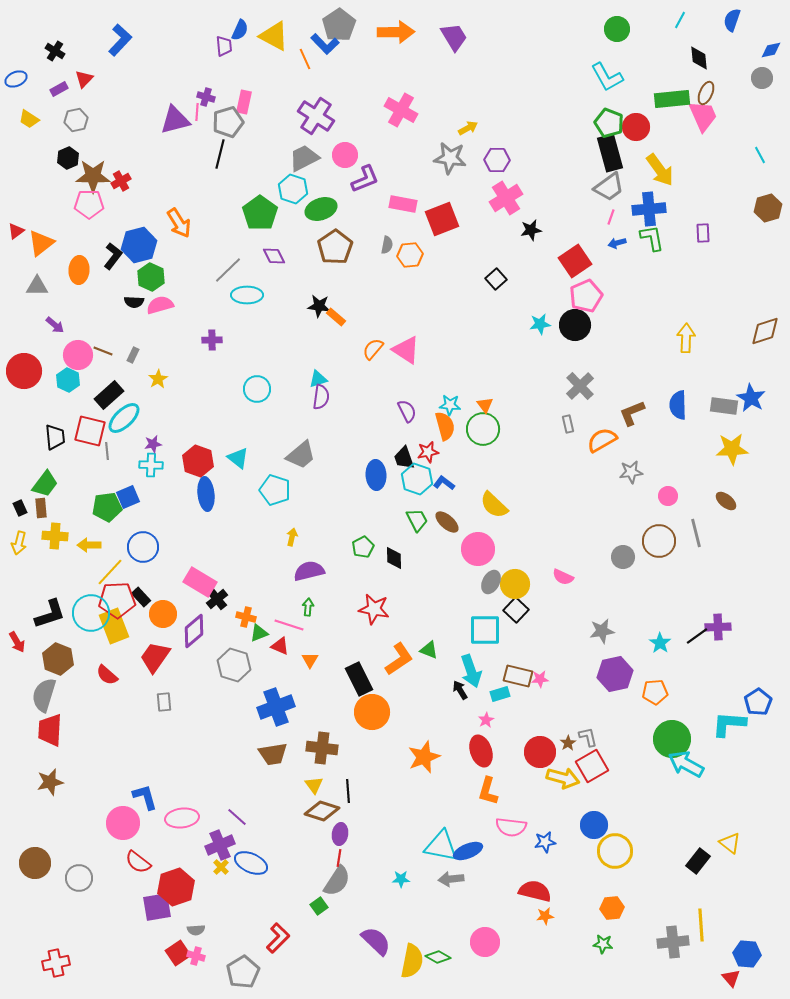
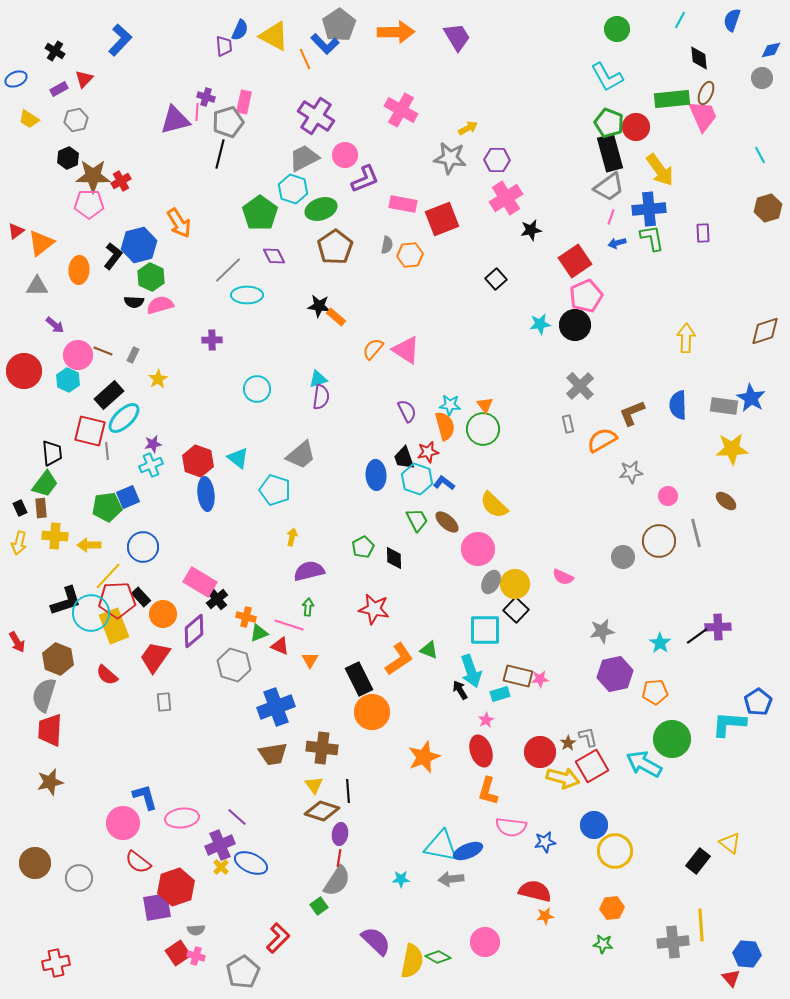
purple trapezoid at (454, 37): moved 3 px right
black trapezoid at (55, 437): moved 3 px left, 16 px down
cyan cross at (151, 465): rotated 25 degrees counterclockwise
yellow line at (110, 572): moved 2 px left, 4 px down
black L-shape at (50, 614): moved 16 px right, 13 px up
cyan arrow at (686, 764): moved 42 px left
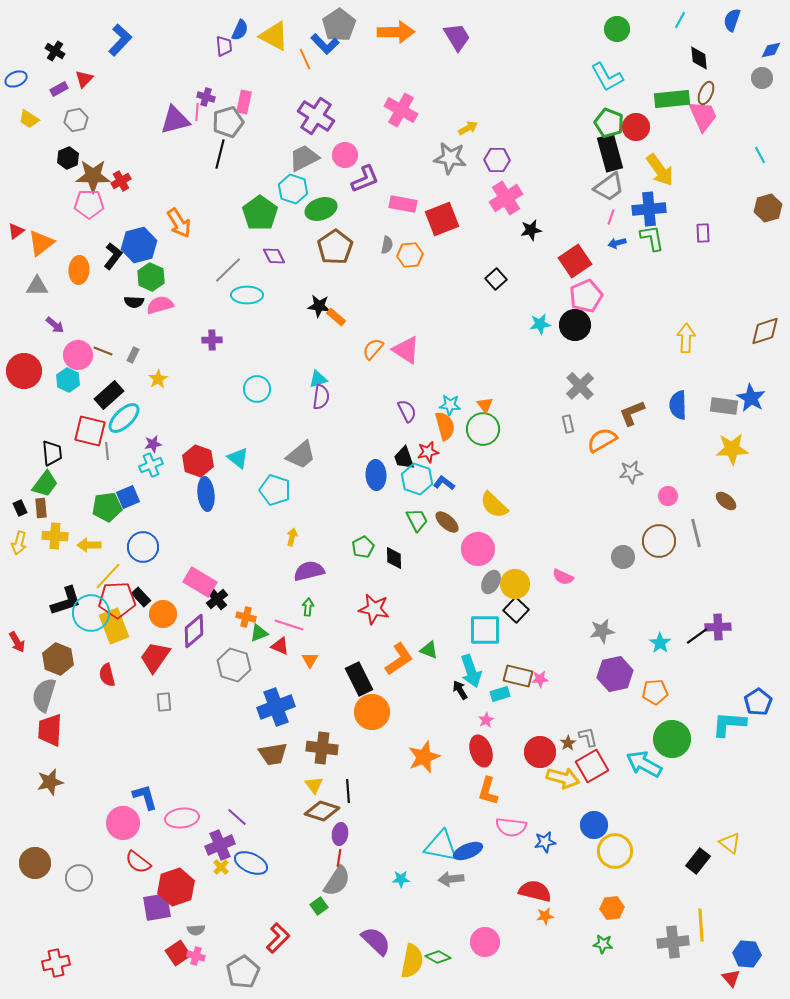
red semicircle at (107, 675): rotated 35 degrees clockwise
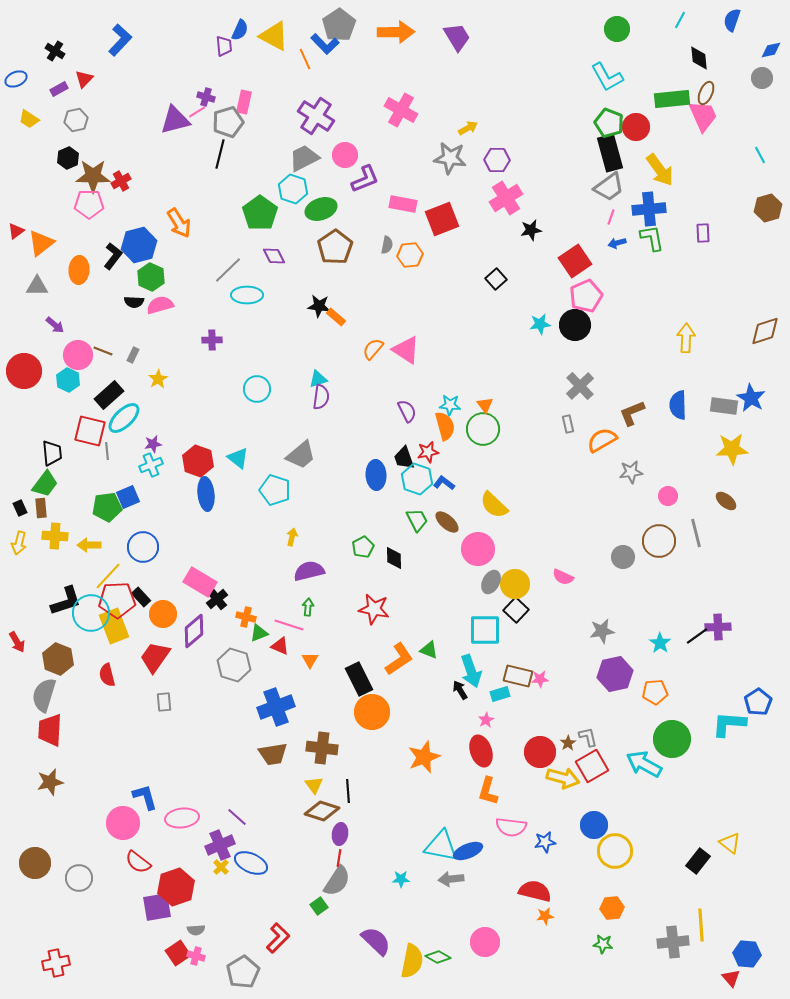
pink line at (197, 112): rotated 54 degrees clockwise
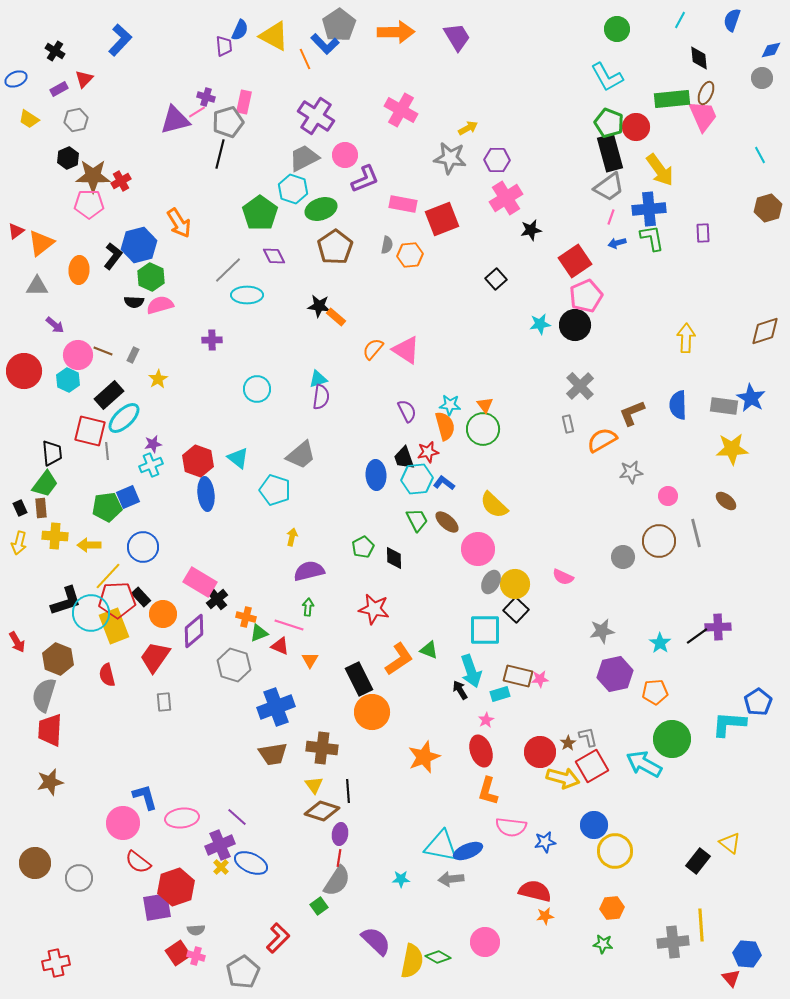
cyan hexagon at (417, 479): rotated 24 degrees counterclockwise
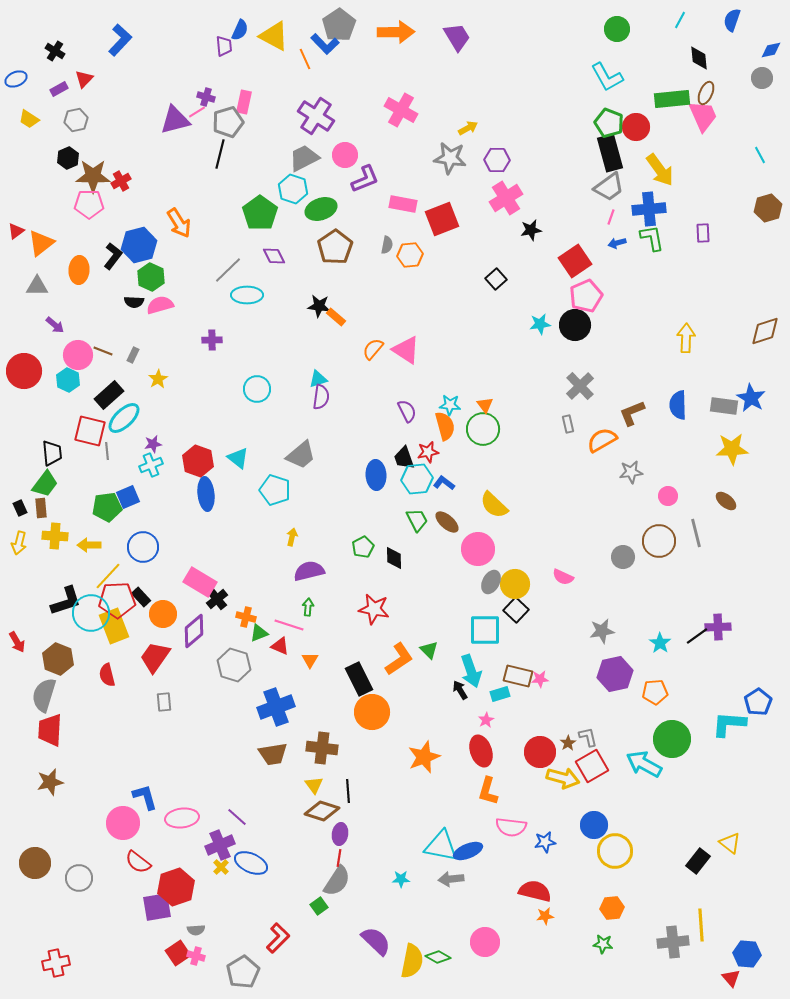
green triangle at (429, 650): rotated 24 degrees clockwise
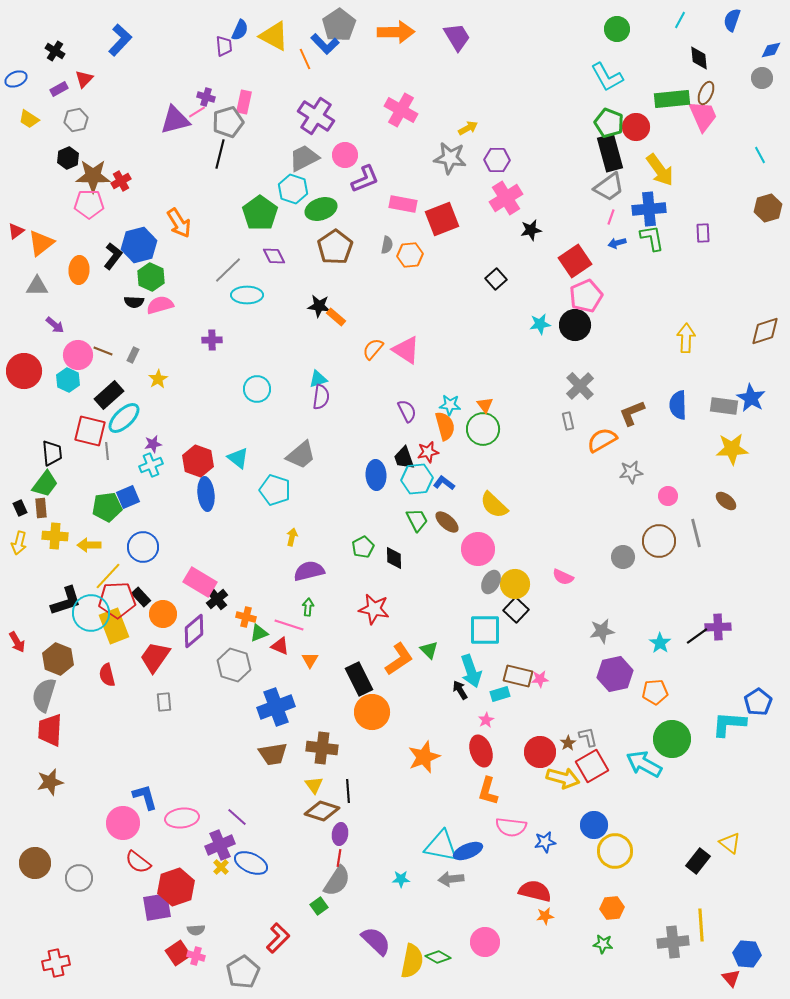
gray rectangle at (568, 424): moved 3 px up
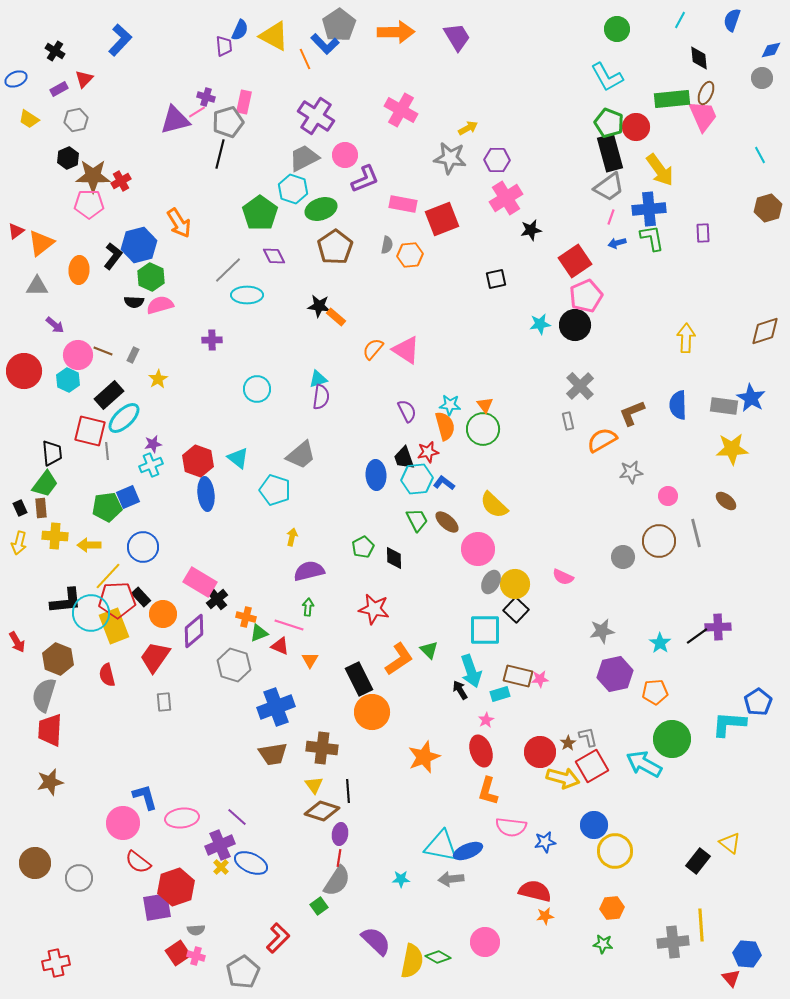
black square at (496, 279): rotated 30 degrees clockwise
black L-shape at (66, 601): rotated 12 degrees clockwise
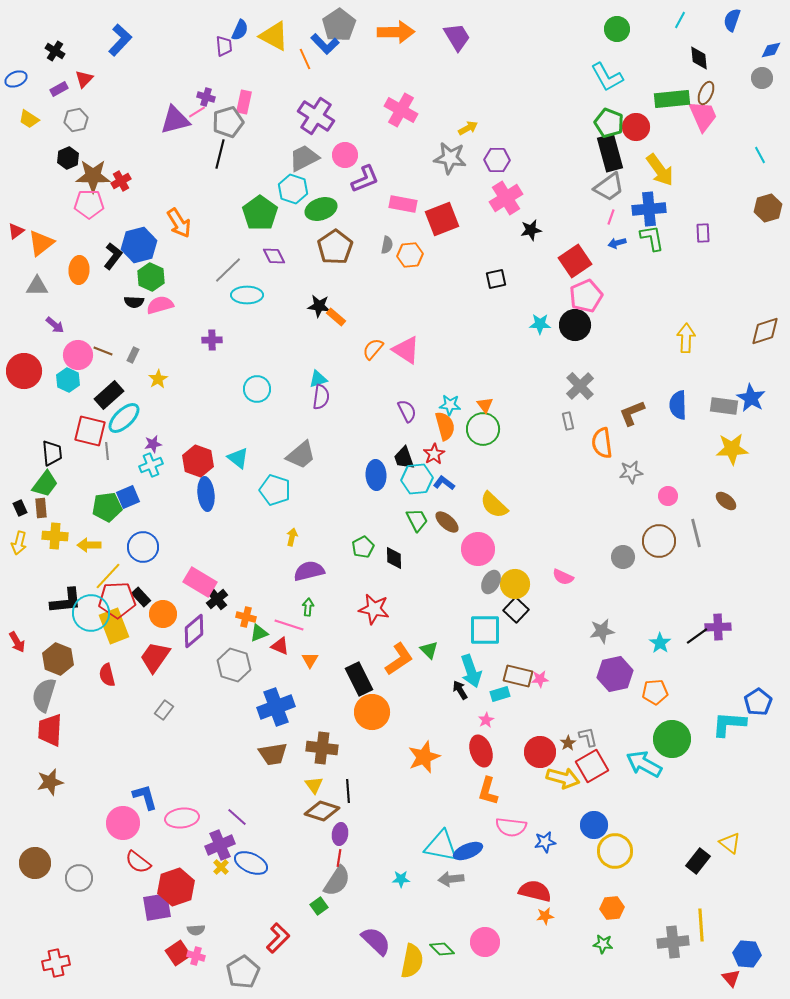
cyan star at (540, 324): rotated 10 degrees clockwise
orange semicircle at (602, 440): moved 3 px down; rotated 68 degrees counterclockwise
red star at (428, 452): moved 6 px right, 2 px down; rotated 20 degrees counterclockwise
gray rectangle at (164, 702): moved 8 px down; rotated 42 degrees clockwise
green diamond at (438, 957): moved 4 px right, 8 px up; rotated 15 degrees clockwise
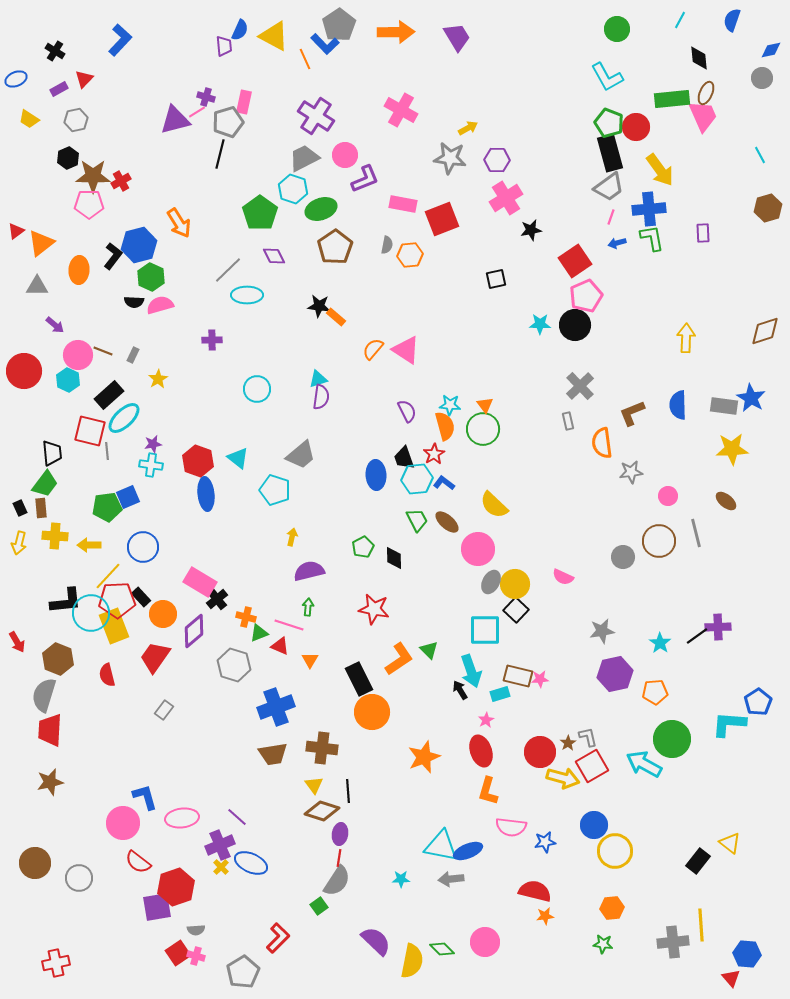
cyan cross at (151, 465): rotated 30 degrees clockwise
